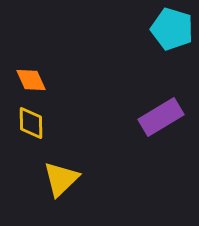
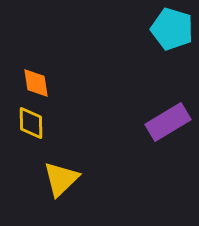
orange diamond: moved 5 px right, 3 px down; rotated 16 degrees clockwise
purple rectangle: moved 7 px right, 5 px down
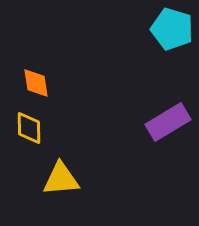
yellow diamond: moved 2 px left, 5 px down
yellow triangle: rotated 39 degrees clockwise
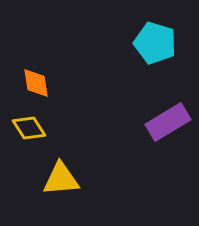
cyan pentagon: moved 17 px left, 14 px down
yellow diamond: rotated 32 degrees counterclockwise
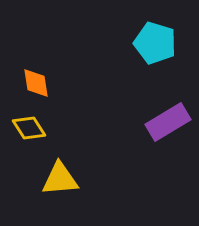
yellow triangle: moved 1 px left
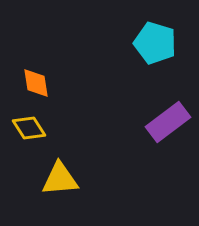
purple rectangle: rotated 6 degrees counterclockwise
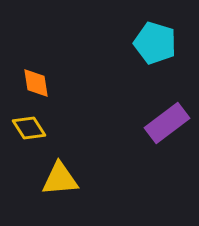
purple rectangle: moved 1 px left, 1 px down
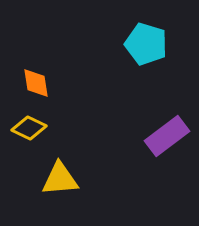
cyan pentagon: moved 9 px left, 1 px down
purple rectangle: moved 13 px down
yellow diamond: rotated 32 degrees counterclockwise
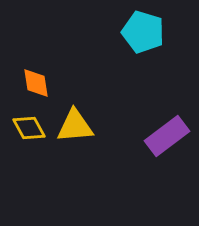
cyan pentagon: moved 3 px left, 12 px up
yellow diamond: rotated 36 degrees clockwise
yellow triangle: moved 15 px right, 53 px up
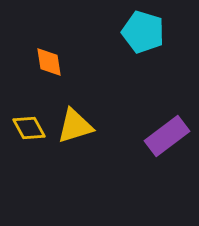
orange diamond: moved 13 px right, 21 px up
yellow triangle: rotated 12 degrees counterclockwise
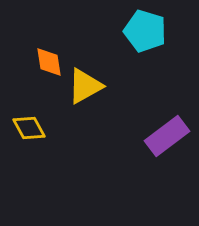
cyan pentagon: moved 2 px right, 1 px up
yellow triangle: moved 10 px right, 40 px up; rotated 12 degrees counterclockwise
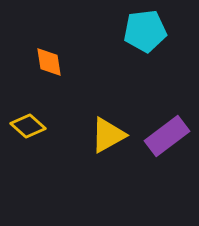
cyan pentagon: rotated 24 degrees counterclockwise
yellow triangle: moved 23 px right, 49 px down
yellow diamond: moved 1 px left, 2 px up; rotated 20 degrees counterclockwise
